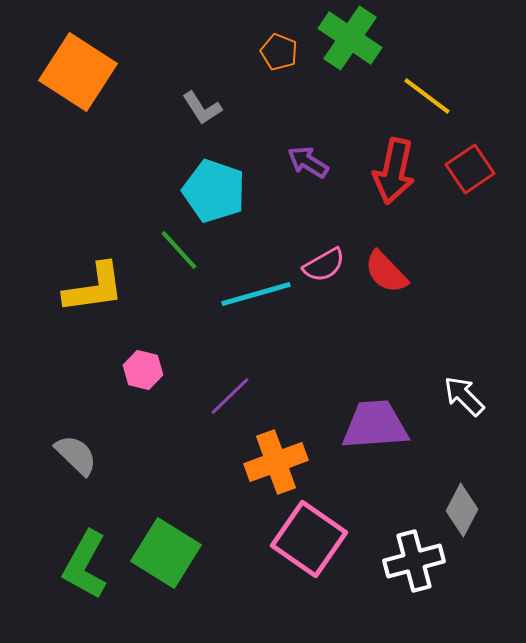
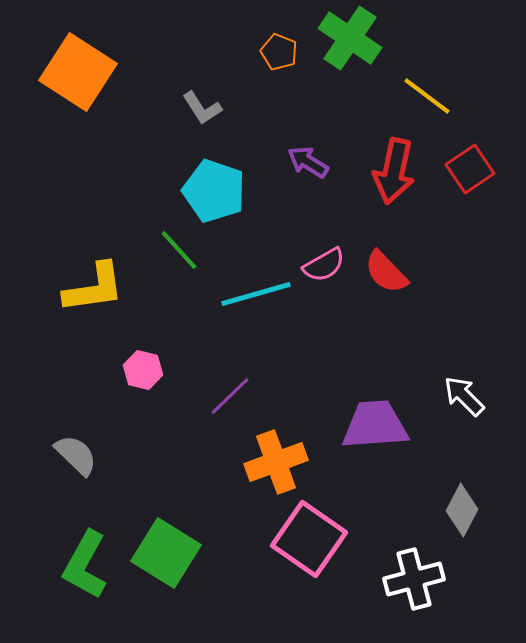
white cross: moved 18 px down
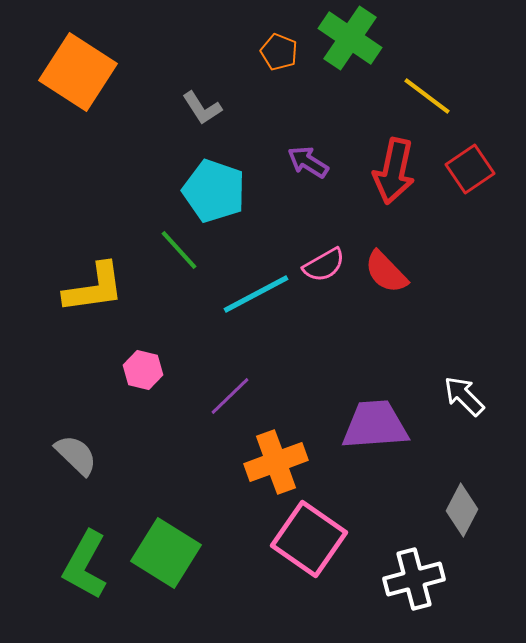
cyan line: rotated 12 degrees counterclockwise
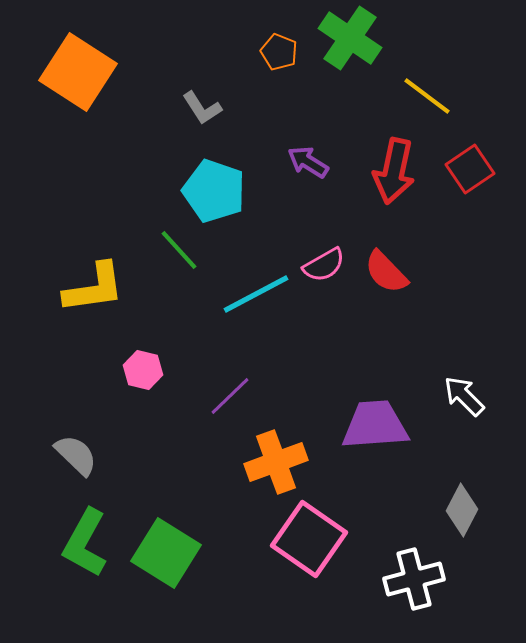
green L-shape: moved 22 px up
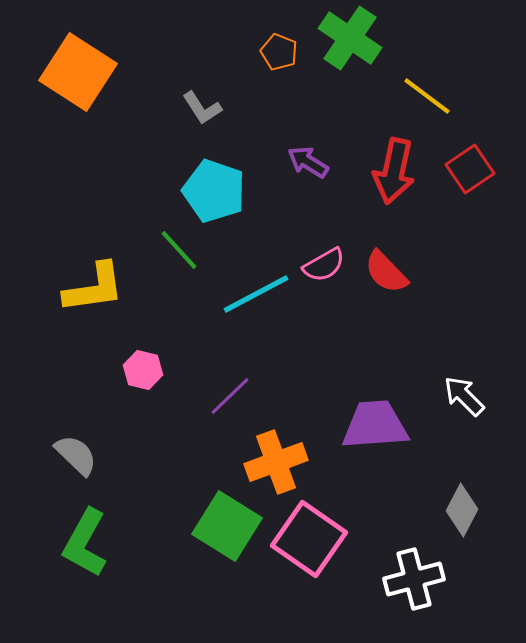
green square: moved 61 px right, 27 px up
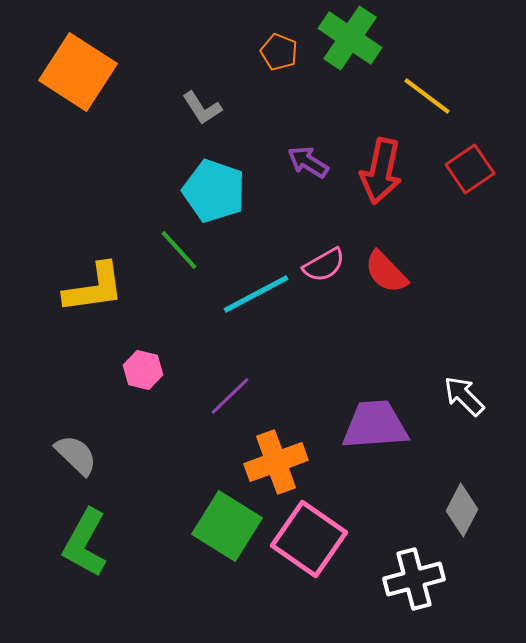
red arrow: moved 13 px left
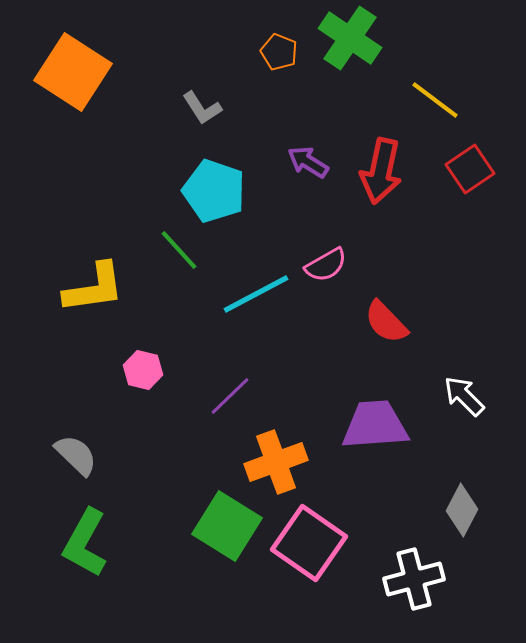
orange square: moved 5 px left
yellow line: moved 8 px right, 4 px down
pink semicircle: moved 2 px right
red semicircle: moved 50 px down
pink square: moved 4 px down
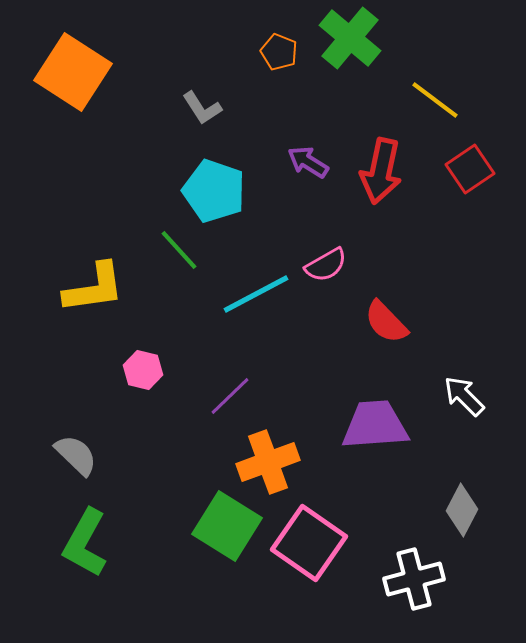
green cross: rotated 6 degrees clockwise
orange cross: moved 8 px left
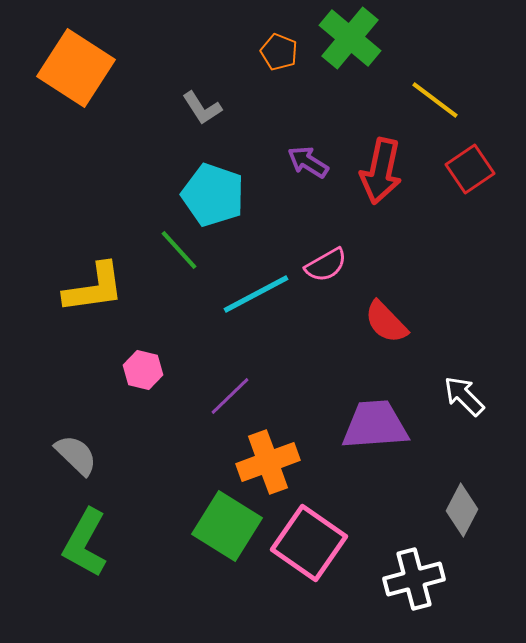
orange square: moved 3 px right, 4 px up
cyan pentagon: moved 1 px left, 4 px down
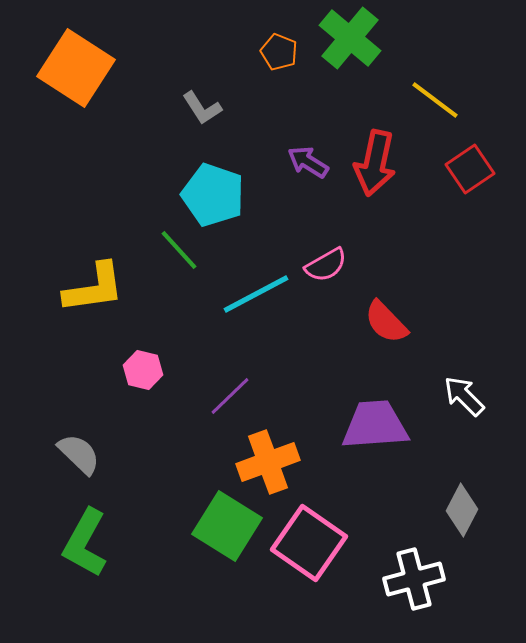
red arrow: moved 6 px left, 8 px up
gray semicircle: moved 3 px right, 1 px up
